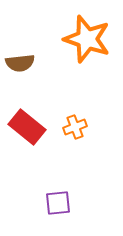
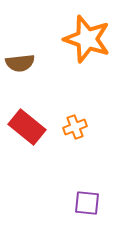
purple square: moved 29 px right; rotated 12 degrees clockwise
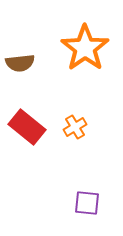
orange star: moved 2 px left, 9 px down; rotated 18 degrees clockwise
orange cross: rotated 10 degrees counterclockwise
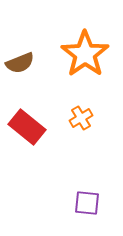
orange star: moved 6 px down
brown semicircle: rotated 16 degrees counterclockwise
orange cross: moved 6 px right, 9 px up
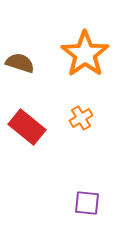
brown semicircle: rotated 140 degrees counterclockwise
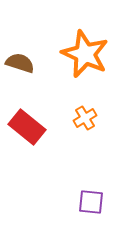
orange star: rotated 12 degrees counterclockwise
orange cross: moved 4 px right
purple square: moved 4 px right, 1 px up
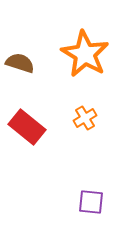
orange star: rotated 6 degrees clockwise
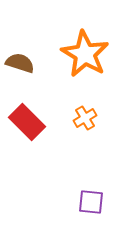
red rectangle: moved 5 px up; rotated 6 degrees clockwise
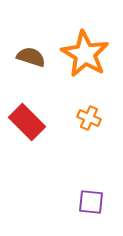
brown semicircle: moved 11 px right, 6 px up
orange cross: moved 4 px right; rotated 35 degrees counterclockwise
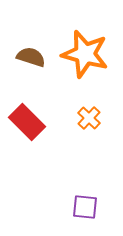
orange star: rotated 15 degrees counterclockwise
orange cross: rotated 20 degrees clockwise
purple square: moved 6 px left, 5 px down
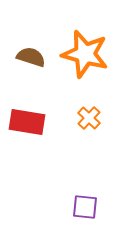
red rectangle: rotated 36 degrees counterclockwise
